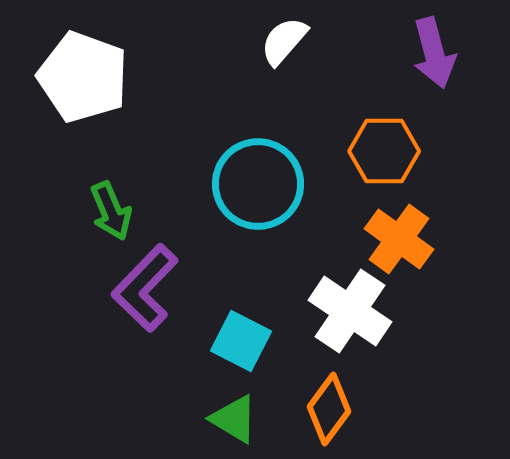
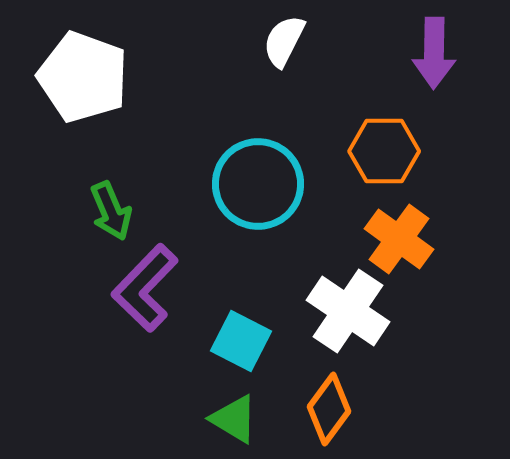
white semicircle: rotated 14 degrees counterclockwise
purple arrow: rotated 16 degrees clockwise
white cross: moved 2 px left
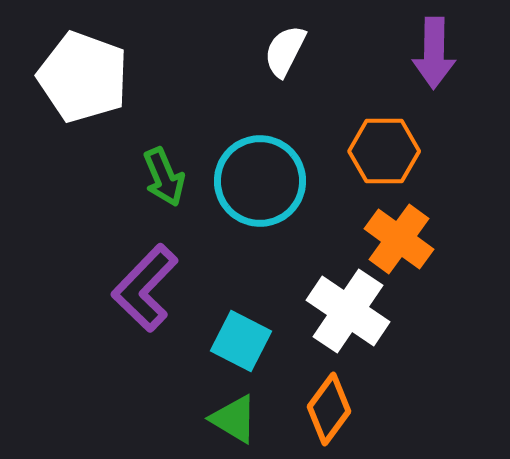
white semicircle: moved 1 px right, 10 px down
cyan circle: moved 2 px right, 3 px up
green arrow: moved 53 px right, 34 px up
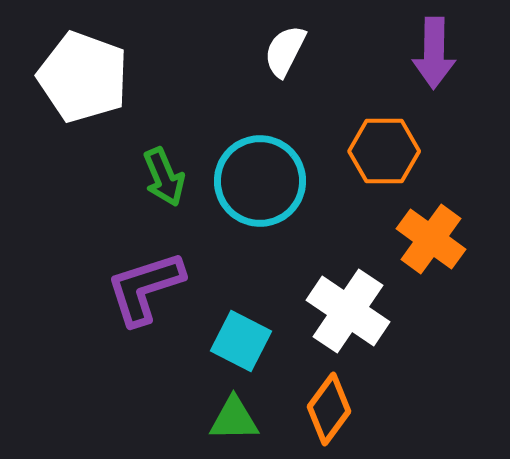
orange cross: moved 32 px right
purple L-shape: rotated 28 degrees clockwise
green triangle: rotated 32 degrees counterclockwise
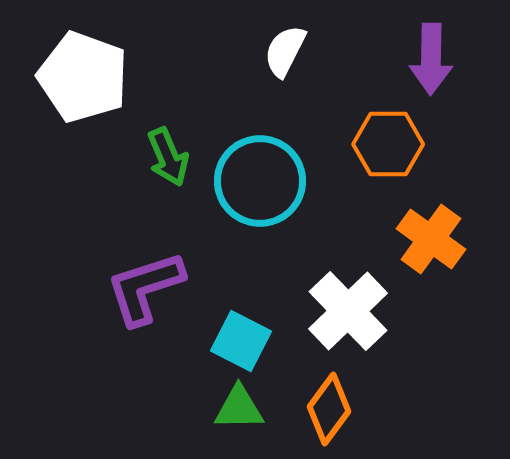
purple arrow: moved 3 px left, 6 px down
orange hexagon: moved 4 px right, 7 px up
green arrow: moved 4 px right, 20 px up
white cross: rotated 12 degrees clockwise
green triangle: moved 5 px right, 11 px up
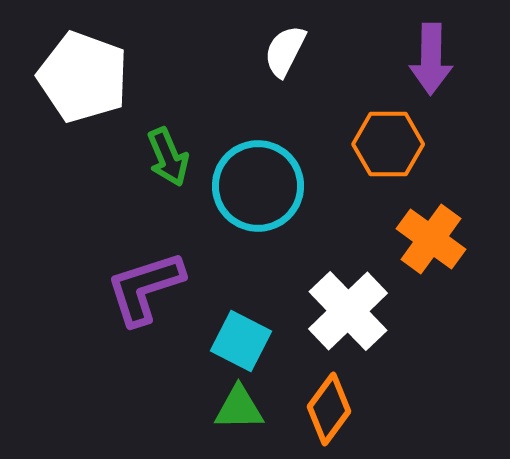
cyan circle: moved 2 px left, 5 px down
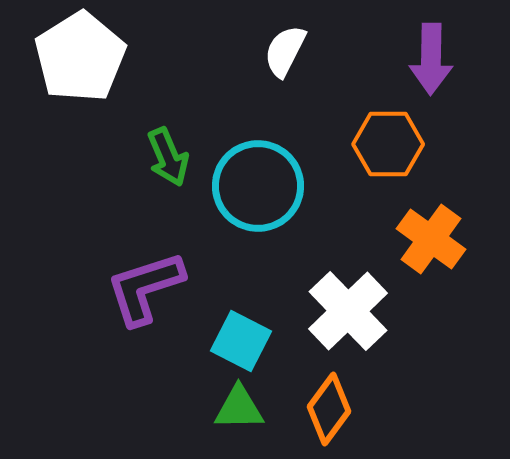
white pentagon: moved 3 px left, 20 px up; rotated 20 degrees clockwise
